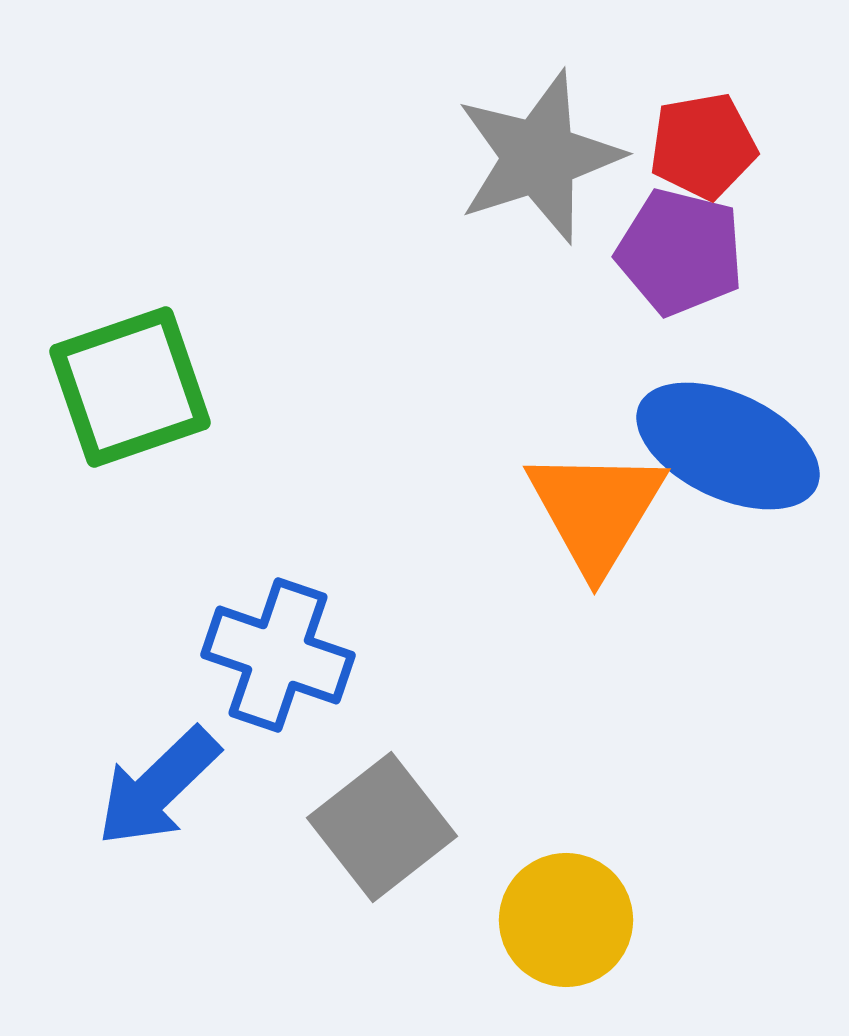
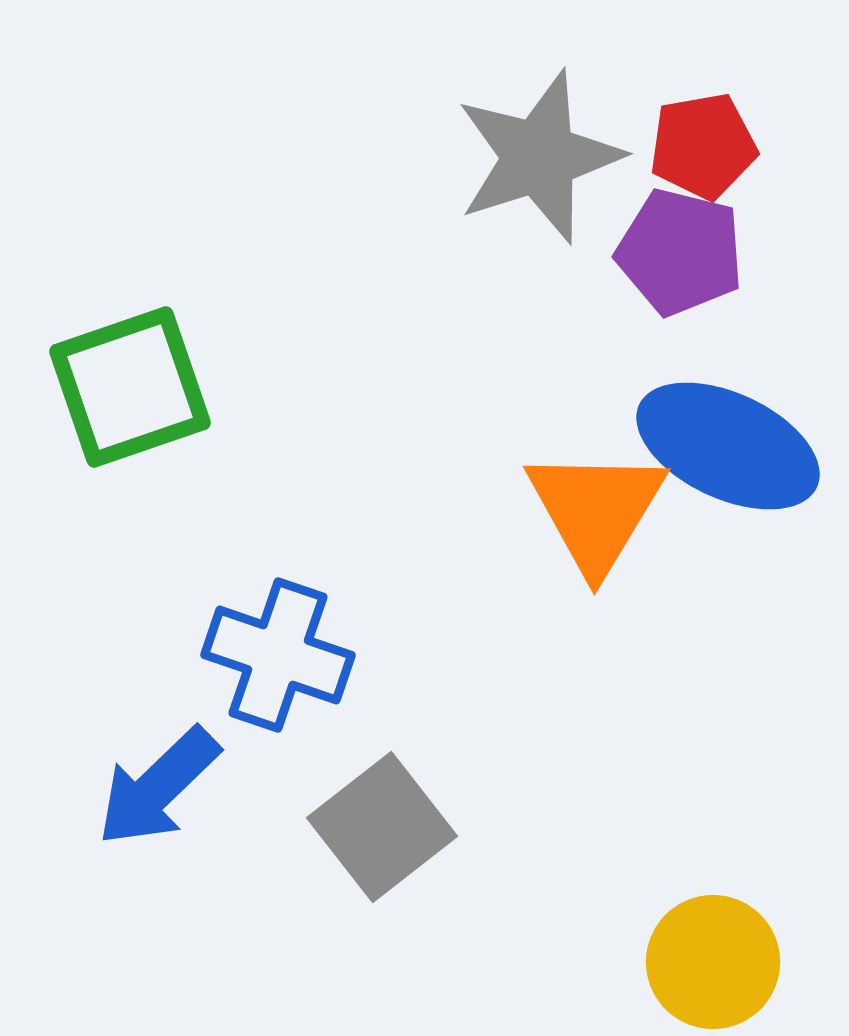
yellow circle: moved 147 px right, 42 px down
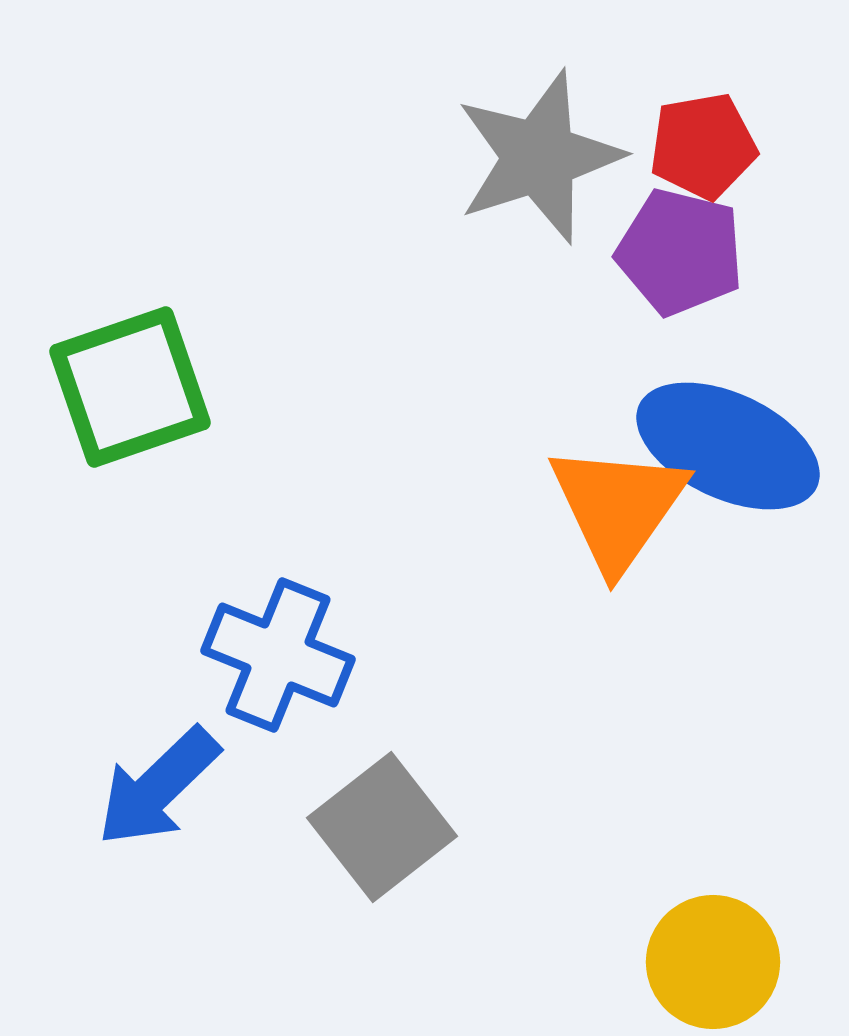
orange triangle: moved 22 px right, 3 px up; rotated 4 degrees clockwise
blue cross: rotated 3 degrees clockwise
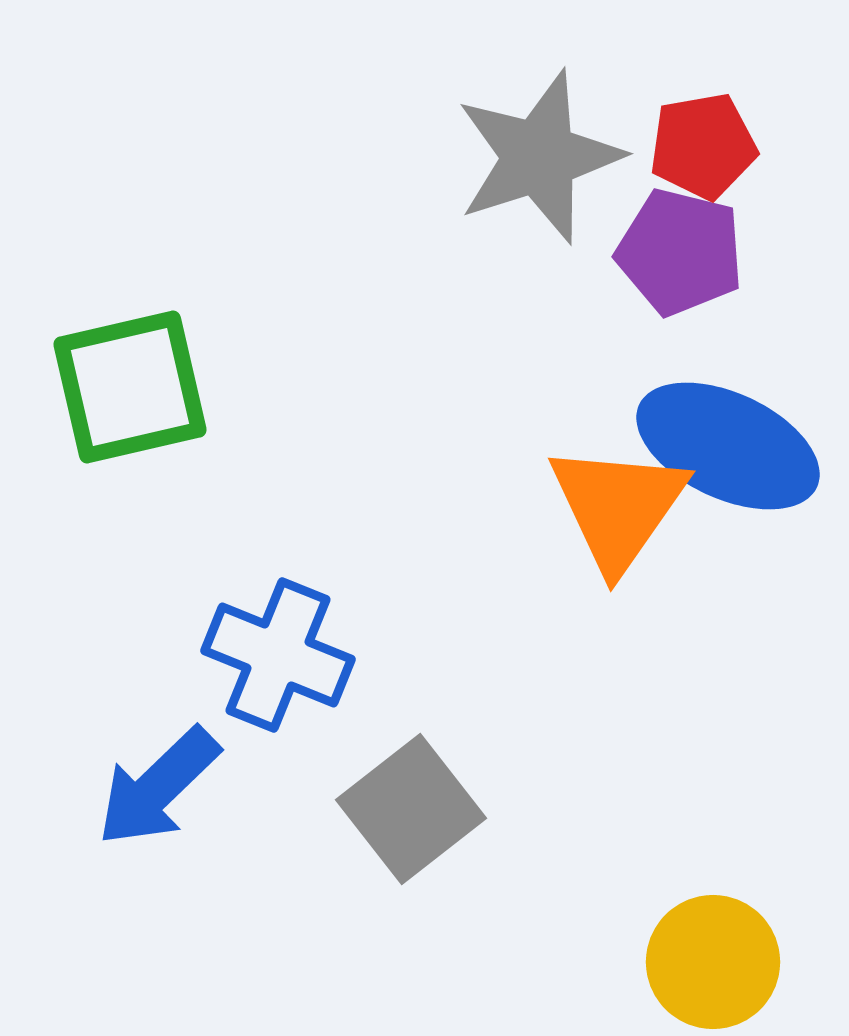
green square: rotated 6 degrees clockwise
gray square: moved 29 px right, 18 px up
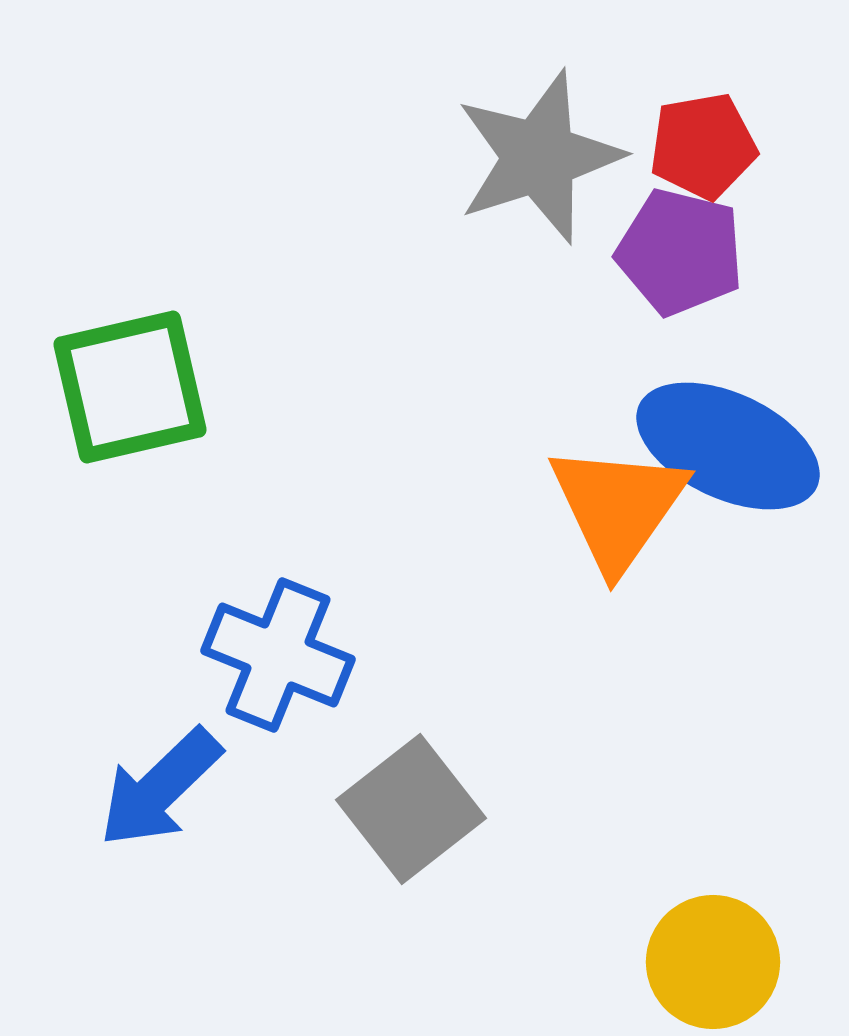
blue arrow: moved 2 px right, 1 px down
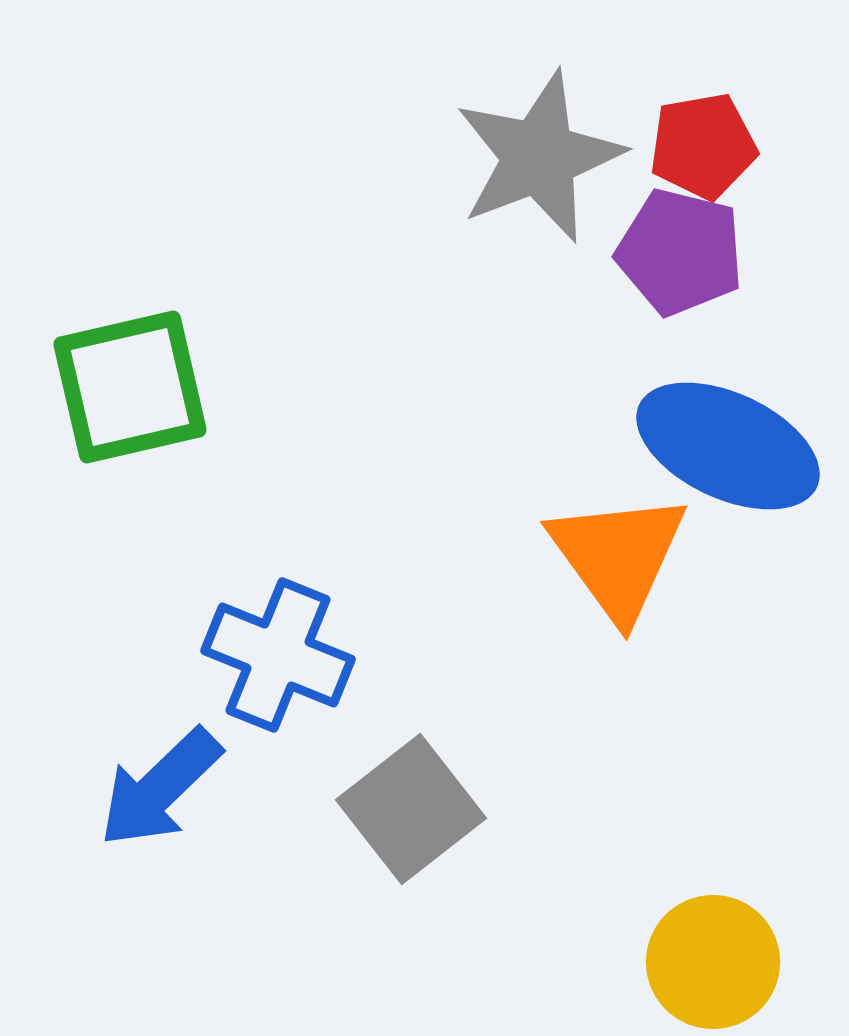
gray star: rotated 3 degrees counterclockwise
orange triangle: moved 49 px down; rotated 11 degrees counterclockwise
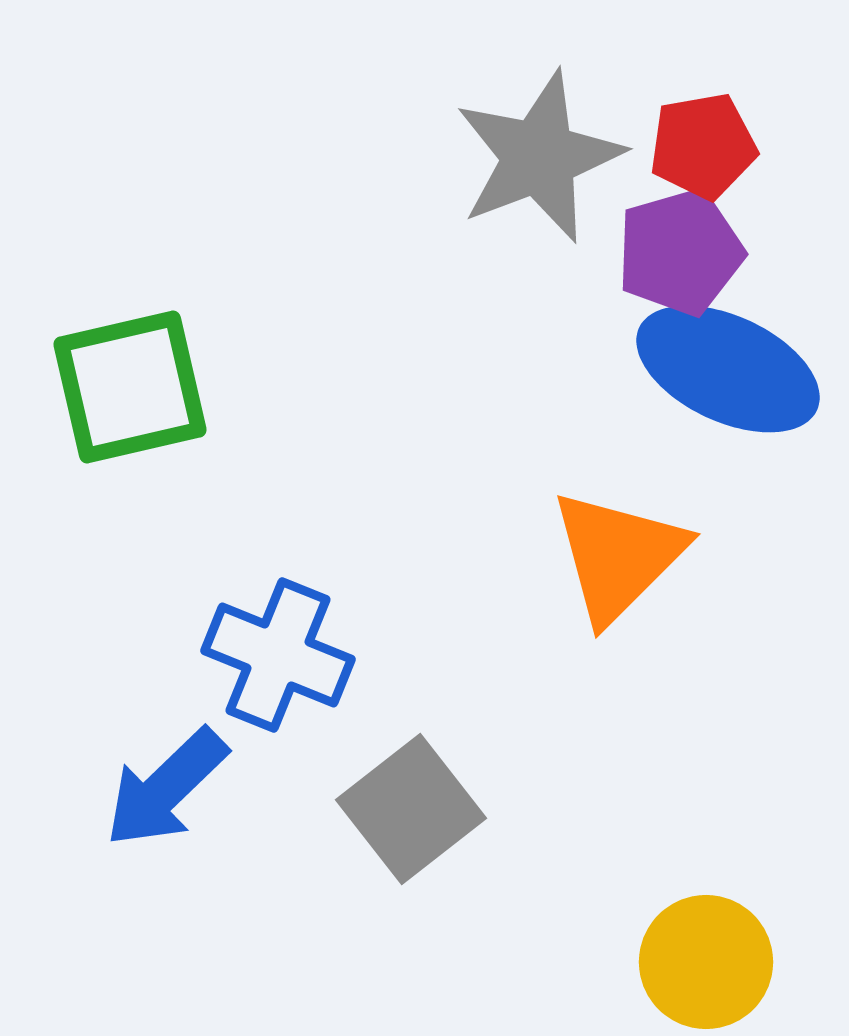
purple pentagon: rotated 30 degrees counterclockwise
blue ellipse: moved 77 px up
orange triangle: rotated 21 degrees clockwise
blue arrow: moved 6 px right
yellow circle: moved 7 px left
